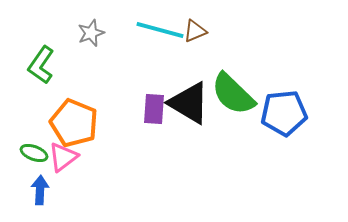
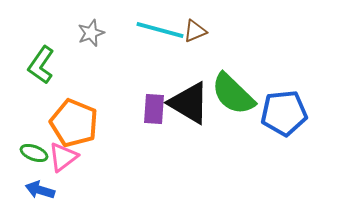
blue arrow: rotated 76 degrees counterclockwise
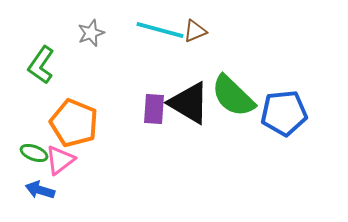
green semicircle: moved 2 px down
pink triangle: moved 3 px left, 3 px down
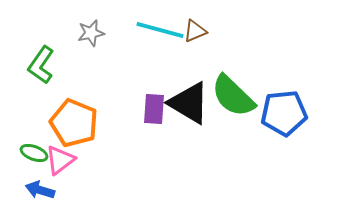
gray star: rotated 8 degrees clockwise
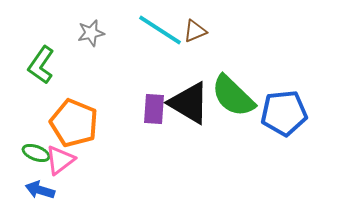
cyan line: rotated 18 degrees clockwise
green ellipse: moved 2 px right
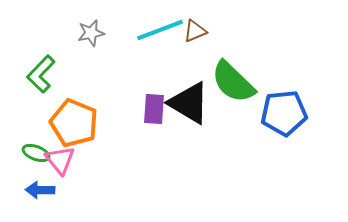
cyan line: rotated 54 degrees counterclockwise
green L-shape: moved 9 px down; rotated 9 degrees clockwise
green semicircle: moved 14 px up
pink triangle: rotated 32 degrees counterclockwise
blue arrow: rotated 16 degrees counterclockwise
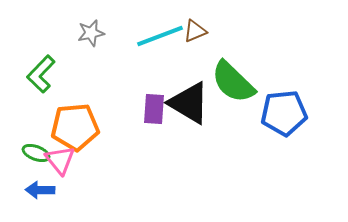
cyan line: moved 6 px down
orange pentagon: moved 1 px right, 4 px down; rotated 27 degrees counterclockwise
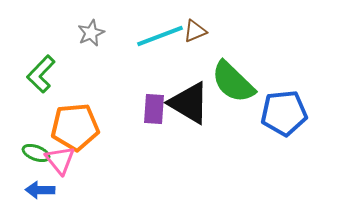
gray star: rotated 12 degrees counterclockwise
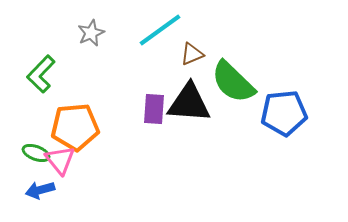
brown triangle: moved 3 px left, 23 px down
cyan line: moved 6 px up; rotated 15 degrees counterclockwise
black triangle: rotated 27 degrees counterclockwise
blue arrow: rotated 16 degrees counterclockwise
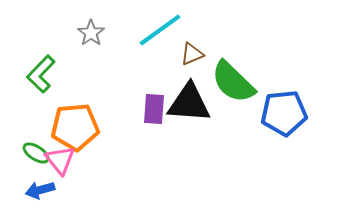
gray star: rotated 12 degrees counterclockwise
green ellipse: rotated 12 degrees clockwise
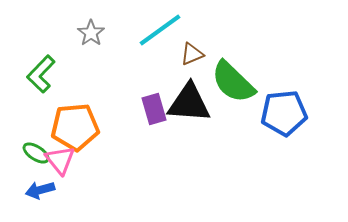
purple rectangle: rotated 20 degrees counterclockwise
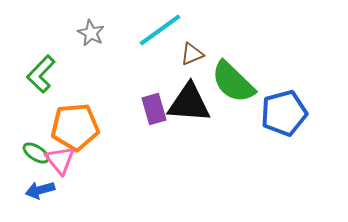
gray star: rotated 8 degrees counterclockwise
blue pentagon: rotated 9 degrees counterclockwise
